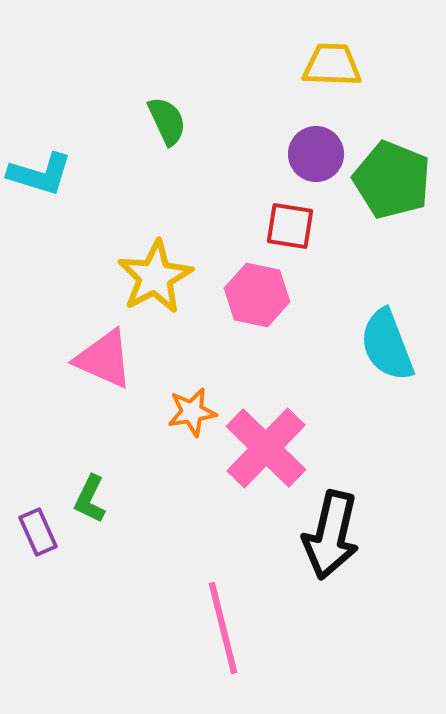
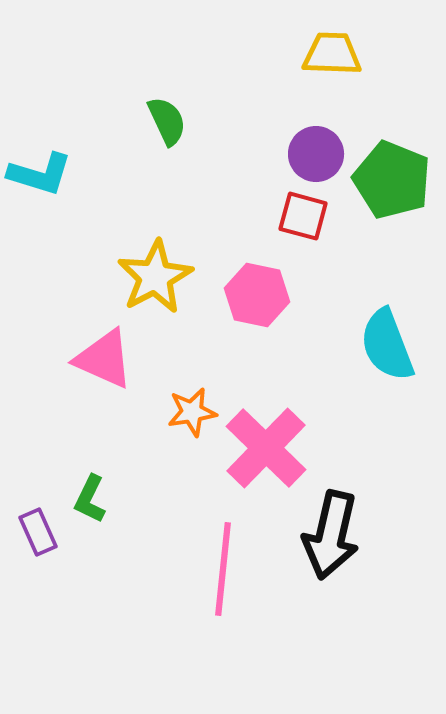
yellow trapezoid: moved 11 px up
red square: moved 13 px right, 10 px up; rotated 6 degrees clockwise
pink line: moved 59 px up; rotated 20 degrees clockwise
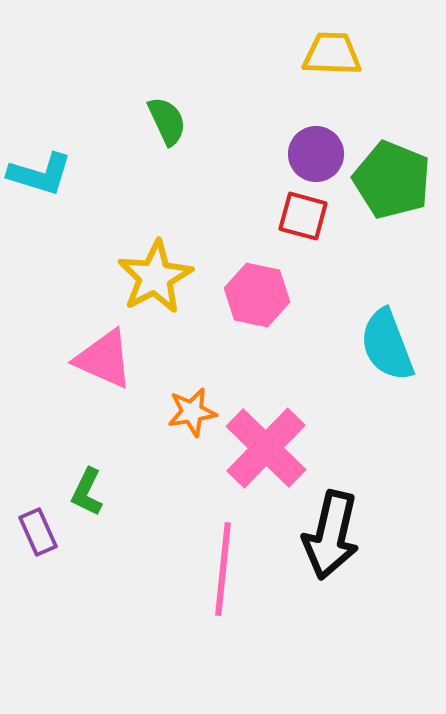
green L-shape: moved 3 px left, 7 px up
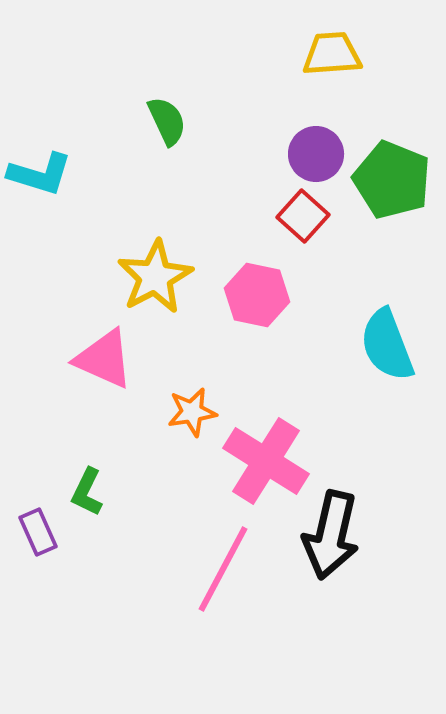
yellow trapezoid: rotated 6 degrees counterclockwise
red square: rotated 27 degrees clockwise
pink cross: moved 13 px down; rotated 12 degrees counterclockwise
pink line: rotated 22 degrees clockwise
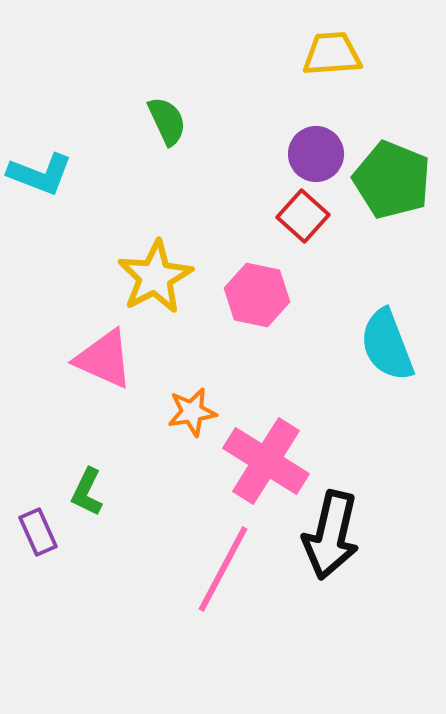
cyan L-shape: rotated 4 degrees clockwise
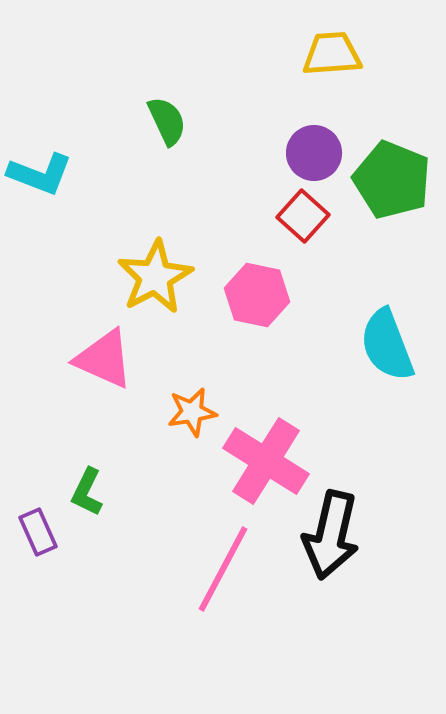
purple circle: moved 2 px left, 1 px up
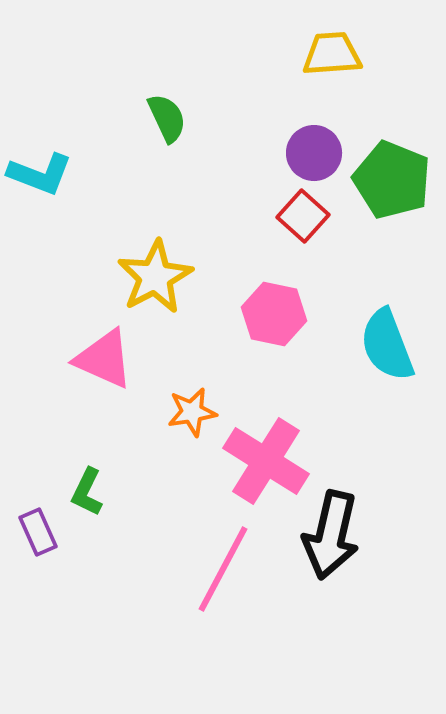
green semicircle: moved 3 px up
pink hexagon: moved 17 px right, 19 px down
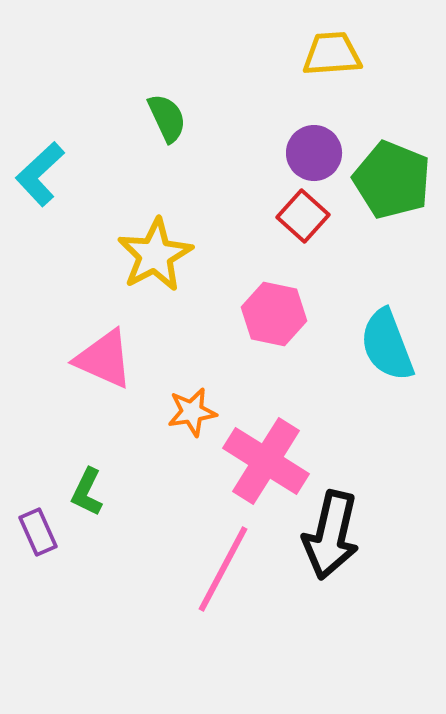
cyan L-shape: rotated 116 degrees clockwise
yellow star: moved 22 px up
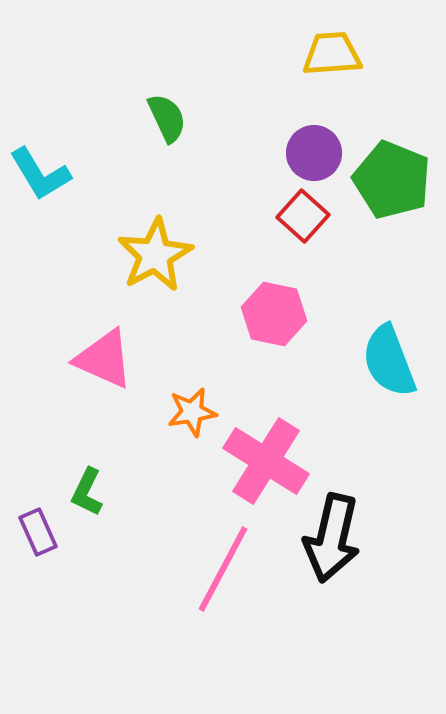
cyan L-shape: rotated 78 degrees counterclockwise
cyan semicircle: moved 2 px right, 16 px down
black arrow: moved 1 px right, 3 px down
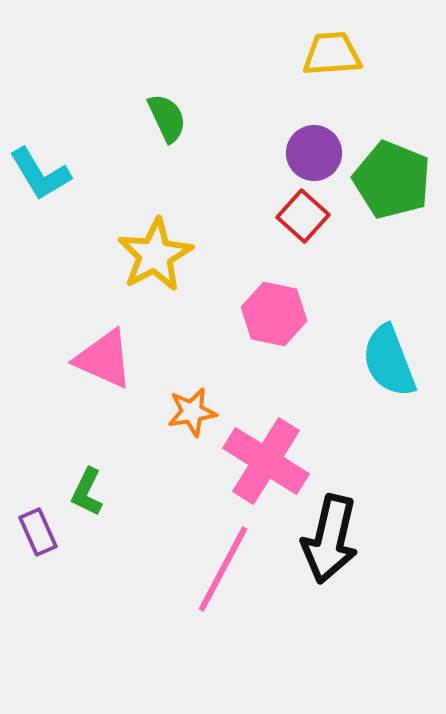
black arrow: moved 2 px left, 1 px down
